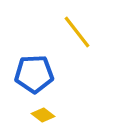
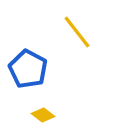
blue pentagon: moved 6 px left, 5 px up; rotated 30 degrees clockwise
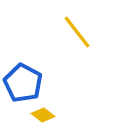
blue pentagon: moved 5 px left, 14 px down
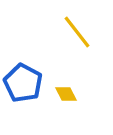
yellow diamond: moved 23 px right, 21 px up; rotated 25 degrees clockwise
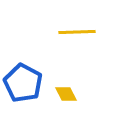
yellow line: rotated 54 degrees counterclockwise
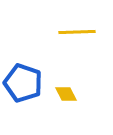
blue pentagon: rotated 9 degrees counterclockwise
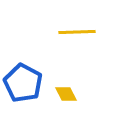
blue pentagon: rotated 9 degrees clockwise
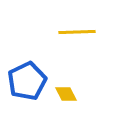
blue pentagon: moved 4 px right, 2 px up; rotated 18 degrees clockwise
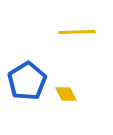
blue pentagon: rotated 6 degrees counterclockwise
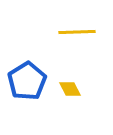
yellow diamond: moved 4 px right, 5 px up
